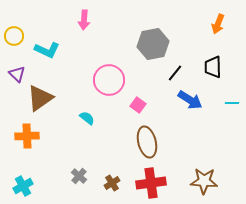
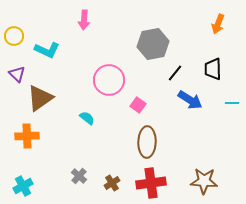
black trapezoid: moved 2 px down
brown ellipse: rotated 16 degrees clockwise
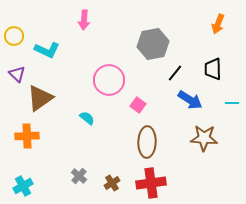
brown star: moved 43 px up
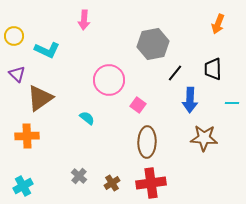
blue arrow: rotated 60 degrees clockwise
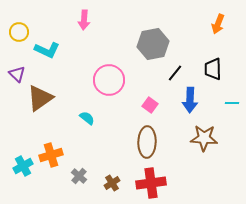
yellow circle: moved 5 px right, 4 px up
pink square: moved 12 px right
orange cross: moved 24 px right, 19 px down; rotated 15 degrees counterclockwise
cyan cross: moved 20 px up
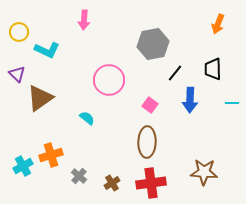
brown star: moved 34 px down
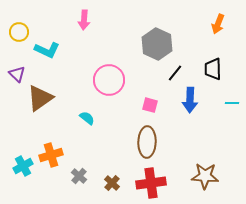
gray hexagon: moved 4 px right; rotated 24 degrees counterclockwise
pink square: rotated 21 degrees counterclockwise
brown star: moved 1 px right, 4 px down
brown cross: rotated 14 degrees counterclockwise
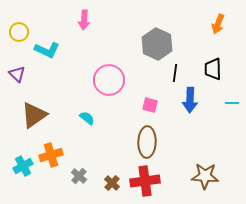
black line: rotated 30 degrees counterclockwise
brown triangle: moved 6 px left, 17 px down
red cross: moved 6 px left, 2 px up
